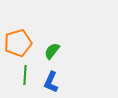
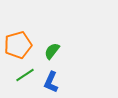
orange pentagon: moved 2 px down
green line: rotated 54 degrees clockwise
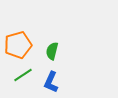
green semicircle: rotated 24 degrees counterclockwise
green line: moved 2 px left
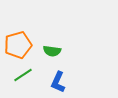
green semicircle: rotated 96 degrees counterclockwise
blue L-shape: moved 7 px right
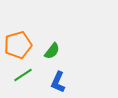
green semicircle: rotated 60 degrees counterclockwise
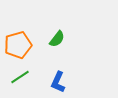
green semicircle: moved 5 px right, 12 px up
green line: moved 3 px left, 2 px down
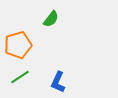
green semicircle: moved 6 px left, 20 px up
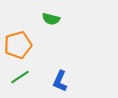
green semicircle: rotated 66 degrees clockwise
blue L-shape: moved 2 px right, 1 px up
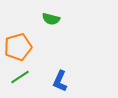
orange pentagon: moved 2 px down
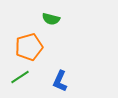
orange pentagon: moved 11 px right
